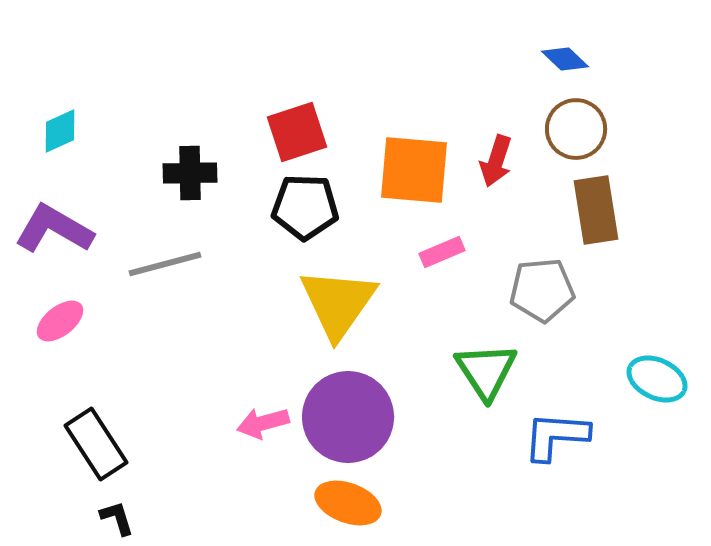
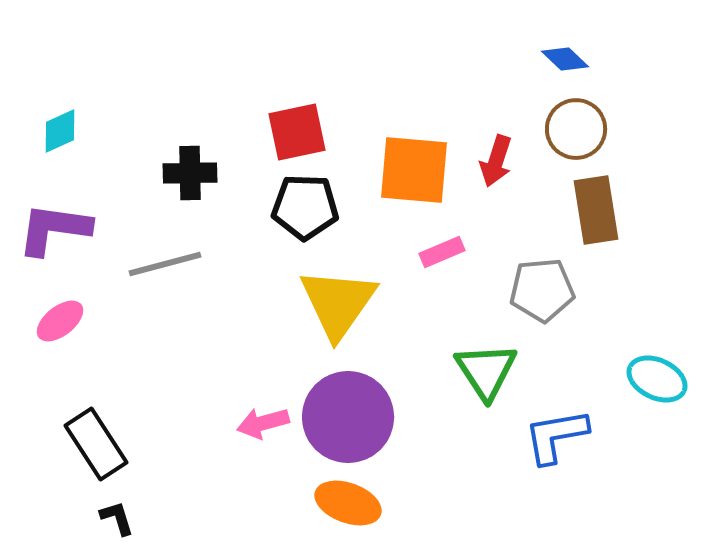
red square: rotated 6 degrees clockwise
purple L-shape: rotated 22 degrees counterclockwise
blue L-shape: rotated 14 degrees counterclockwise
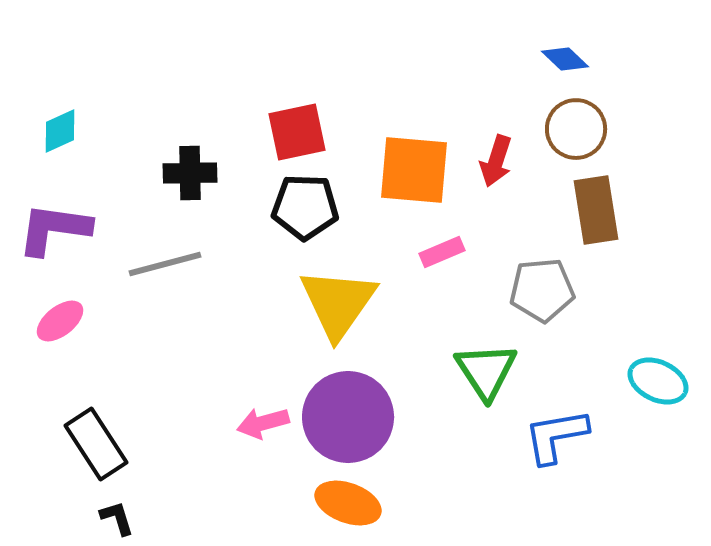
cyan ellipse: moved 1 px right, 2 px down
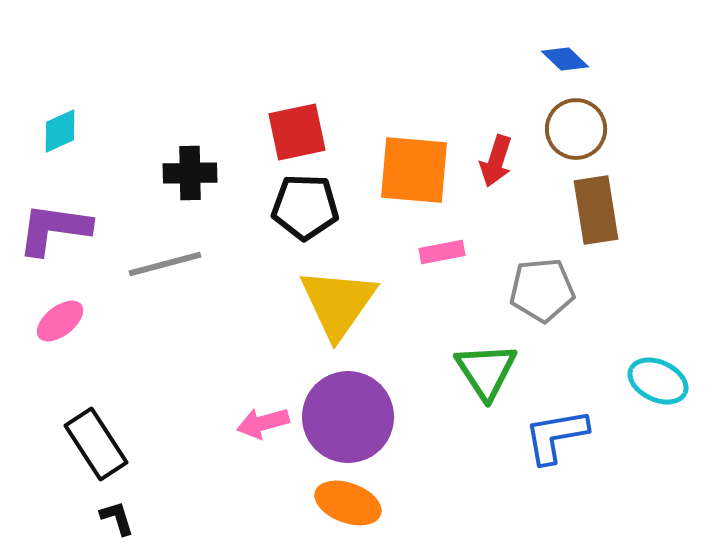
pink rectangle: rotated 12 degrees clockwise
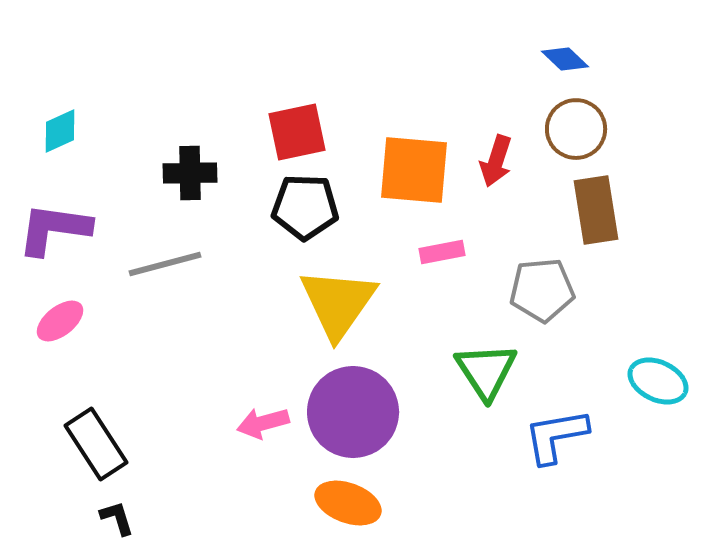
purple circle: moved 5 px right, 5 px up
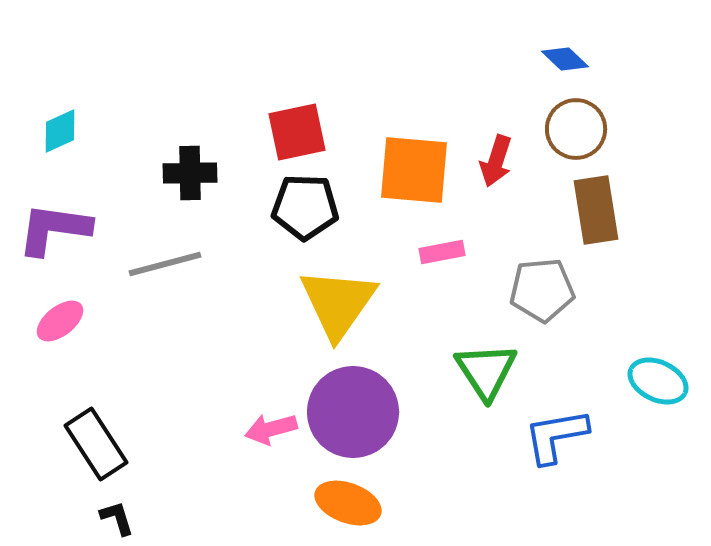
pink arrow: moved 8 px right, 6 px down
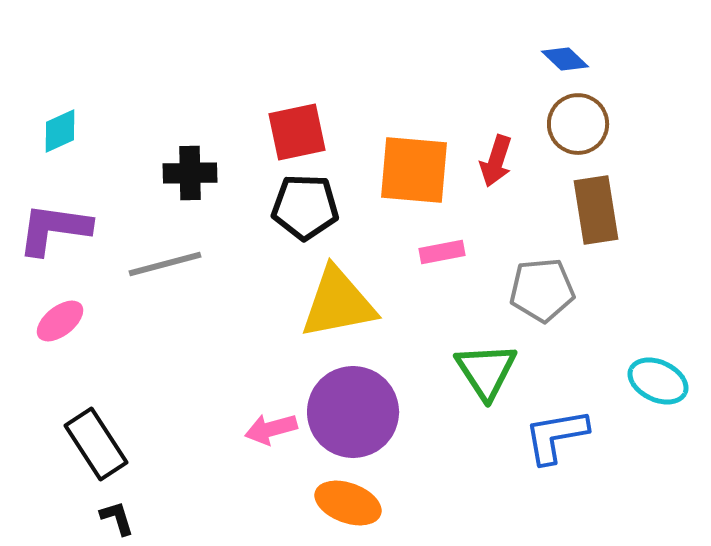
brown circle: moved 2 px right, 5 px up
yellow triangle: rotated 44 degrees clockwise
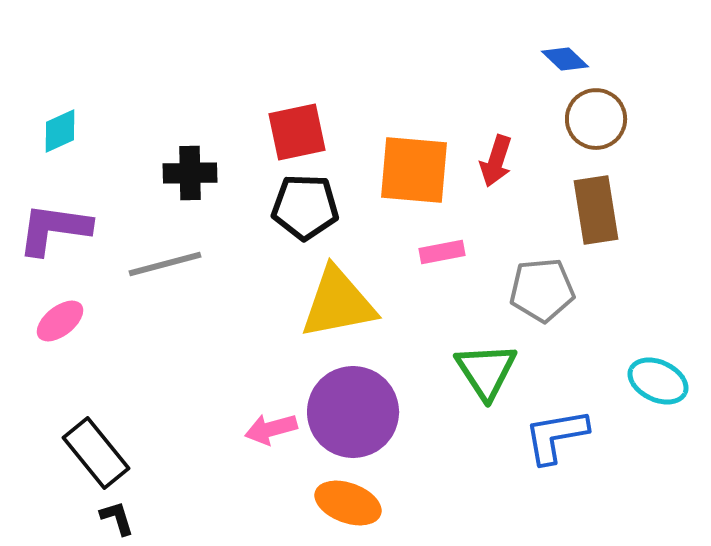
brown circle: moved 18 px right, 5 px up
black rectangle: moved 9 px down; rotated 6 degrees counterclockwise
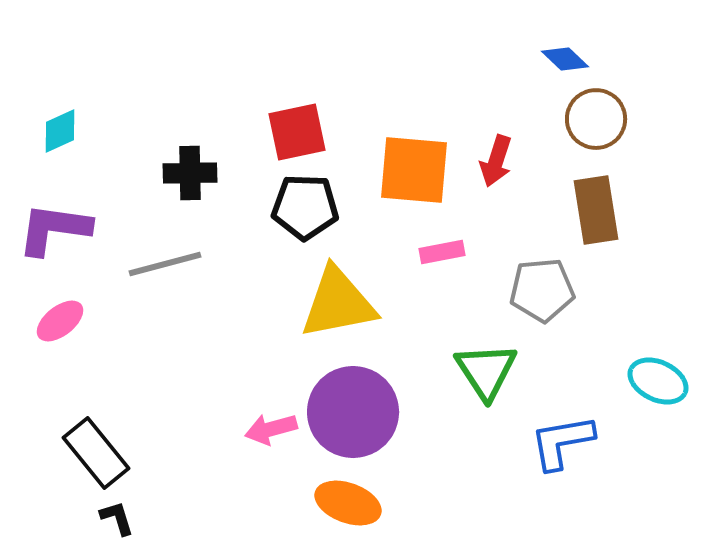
blue L-shape: moved 6 px right, 6 px down
